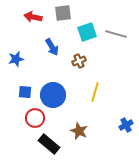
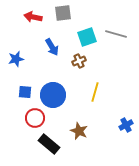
cyan square: moved 5 px down
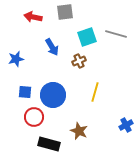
gray square: moved 2 px right, 1 px up
red circle: moved 1 px left, 1 px up
black rectangle: rotated 25 degrees counterclockwise
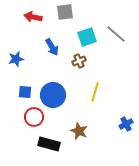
gray line: rotated 25 degrees clockwise
blue cross: moved 1 px up
